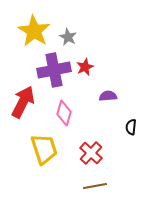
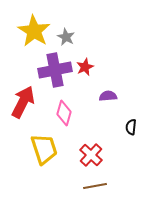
gray star: moved 2 px left
purple cross: moved 1 px right
red cross: moved 2 px down
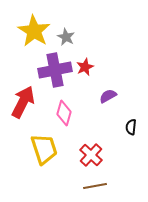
purple semicircle: rotated 24 degrees counterclockwise
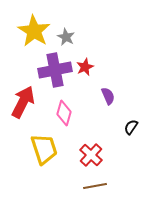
purple semicircle: rotated 96 degrees clockwise
black semicircle: rotated 28 degrees clockwise
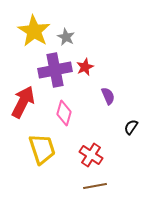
yellow trapezoid: moved 2 px left
red cross: rotated 10 degrees counterclockwise
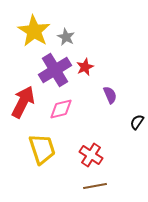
purple cross: rotated 20 degrees counterclockwise
purple semicircle: moved 2 px right, 1 px up
pink diamond: moved 3 px left, 4 px up; rotated 60 degrees clockwise
black semicircle: moved 6 px right, 5 px up
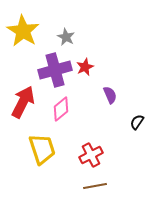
yellow star: moved 11 px left
purple cross: rotated 16 degrees clockwise
pink diamond: rotated 25 degrees counterclockwise
red cross: rotated 30 degrees clockwise
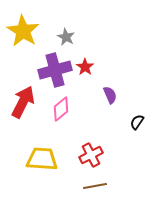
red star: rotated 12 degrees counterclockwise
yellow trapezoid: moved 10 px down; rotated 68 degrees counterclockwise
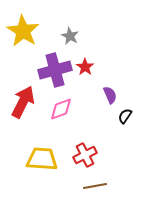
gray star: moved 4 px right, 1 px up
pink diamond: rotated 20 degrees clockwise
black semicircle: moved 12 px left, 6 px up
red cross: moved 6 px left
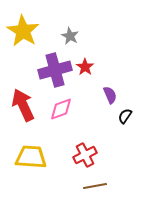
red arrow: moved 3 px down; rotated 52 degrees counterclockwise
yellow trapezoid: moved 11 px left, 2 px up
